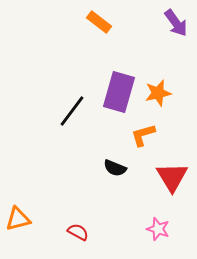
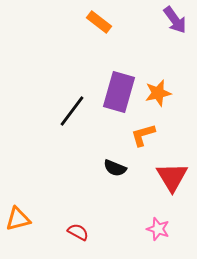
purple arrow: moved 1 px left, 3 px up
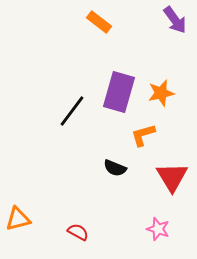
orange star: moved 3 px right
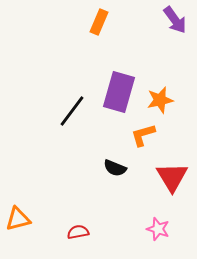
orange rectangle: rotated 75 degrees clockwise
orange star: moved 1 px left, 7 px down
red semicircle: rotated 40 degrees counterclockwise
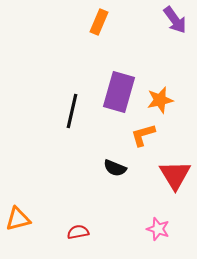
black line: rotated 24 degrees counterclockwise
red triangle: moved 3 px right, 2 px up
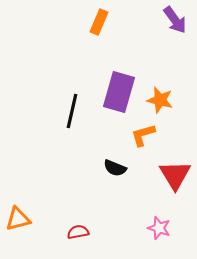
orange star: rotated 28 degrees clockwise
pink star: moved 1 px right, 1 px up
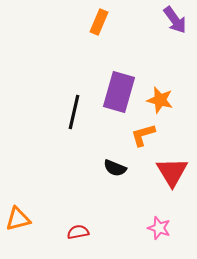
black line: moved 2 px right, 1 px down
red triangle: moved 3 px left, 3 px up
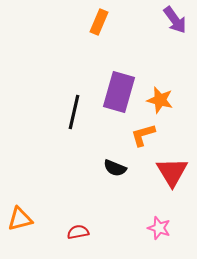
orange triangle: moved 2 px right
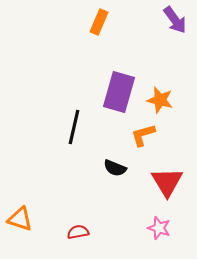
black line: moved 15 px down
red triangle: moved 5 px left, 10 px down
orange triangle: rotated 32 degrees clockwise
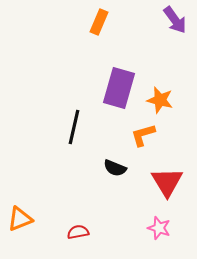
purple rectangle: moved 4 px up
orange triangle: rotated 40 degrees counterclockwise
